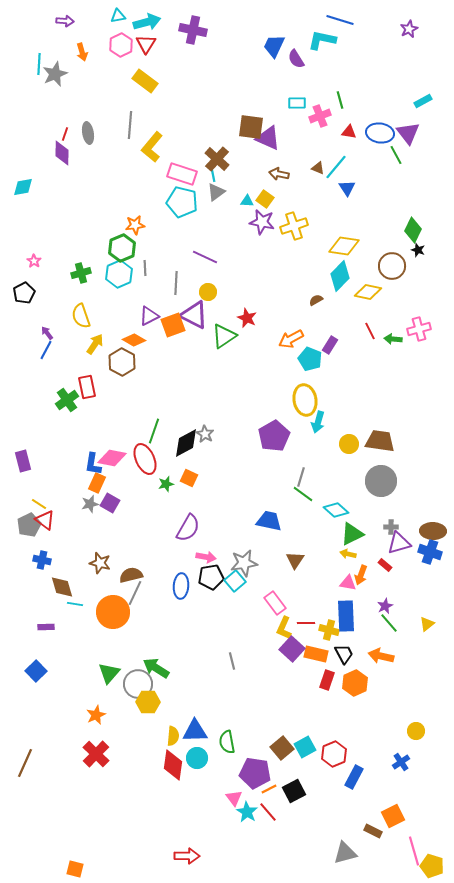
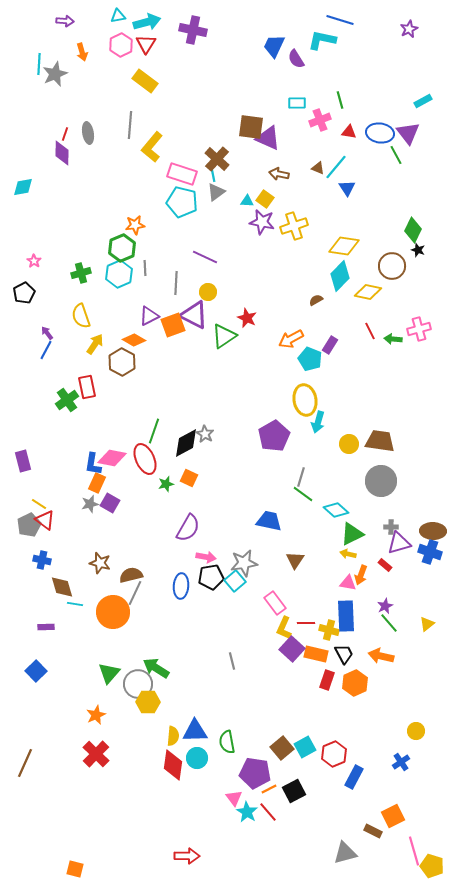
pink cross at (320, 116): moved 4 px down
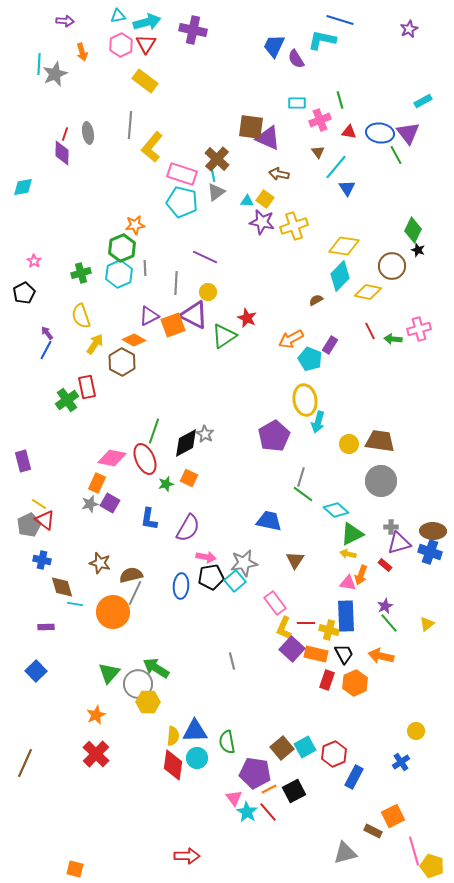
brown triangle at (318, 168): moved 16 px up; rotated 32 degrees clockwise
blue L-shape at (93, 464): moved 56 px right, 55 px down
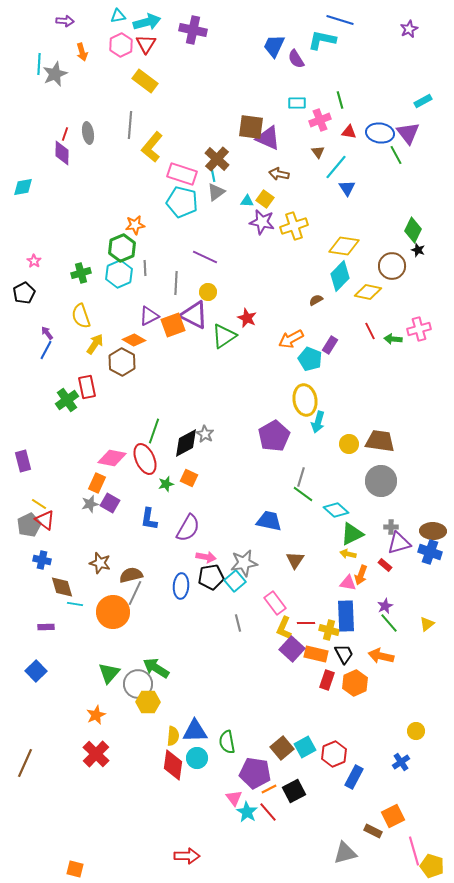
gray line at (232, 661): moved 6 px right, 38 px up
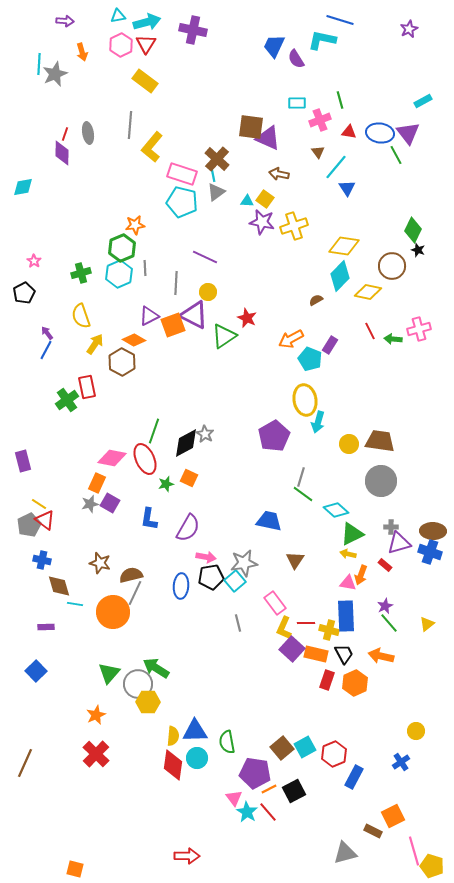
brown diamond at (62, 587): moved 3 px left, 1 px up
